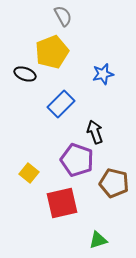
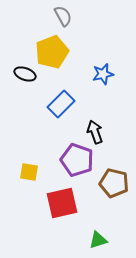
yellow square: moved 1 px up; rotated 30 degrees counterclockwise
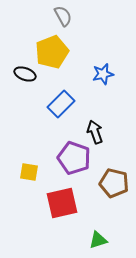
purple pentagon: moved 3 px left, 2 px up
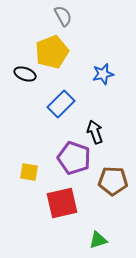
brown pentagon: moved 1 px left, 2 px up; rotated 12 degrees counterclockwise
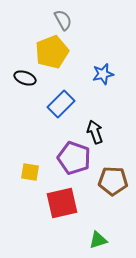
gray semicircle: moved 4 px down
black ellipse: moved 4 px down
yellow square: moved 1 px right
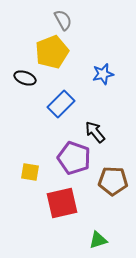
black arrow: rotated 20 degrees counterclockwise
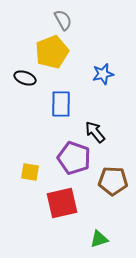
blue rectangle: rotated 44 degrees counterclockwise
green triangle: moved 1 px right, 1 px up
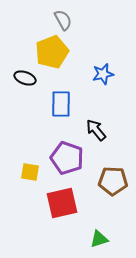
black arrow: moved 1 px right, 2 px up
purple pentagon: moved 7 px left
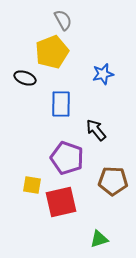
yellow square: moved 2 px right, 13 px down
red square: moved 1 px left, 1 px up
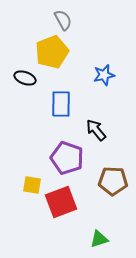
blue star: moved 1 px right, 1 px down
red square: rotated 8 degrees counterclockwise
